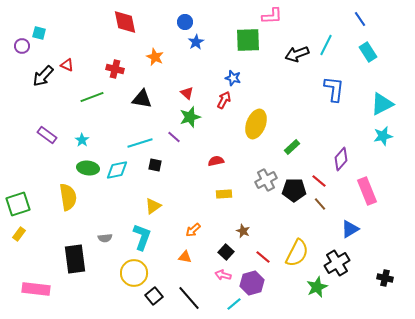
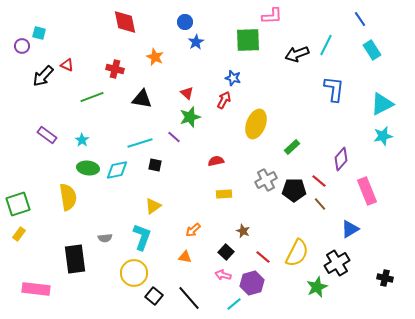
cyan rectangle at (368, 52): moved 4 px right, 2 px up
black square at (154, 296): rotated 12 degrees counterclockwise
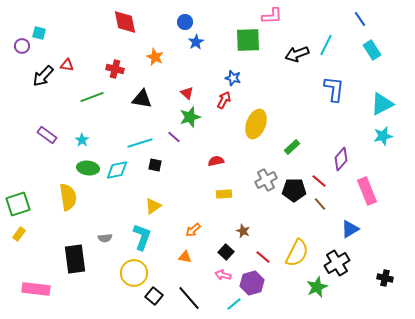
red triangle at (67, 65): rotated 16 degrees counterclockwise
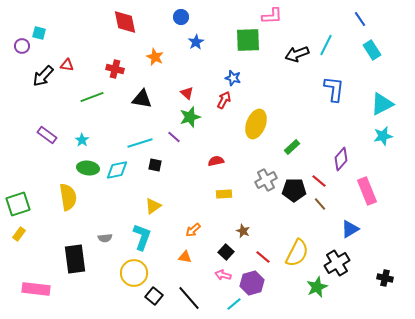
blue circle at (185, 22): moved 4 px left, 5 px up
